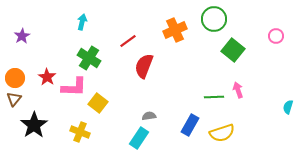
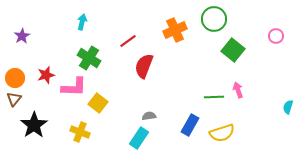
red star: moved 1 px left, 2 px up; rotated 24 degrees clockwise
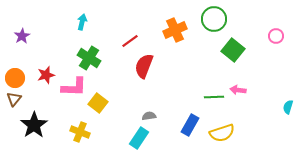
red line: moved 2 px right
pink arrow: rotated 63 degrees counterclockwise
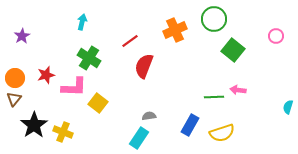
yellow cross: moved 17 px left
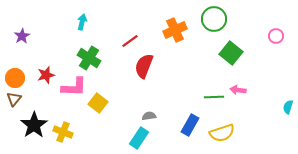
green square: moved 2 px left, 3 px down
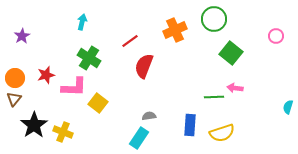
pink arrow: moved 3 px left, 2 px up
blue rectangle: rotated 25 degrees counterclockwise
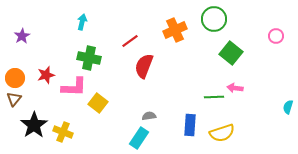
green cross: rotated 20 degrees counterclockwise
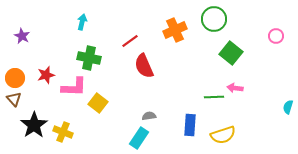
purple star: rotated 14 degrees counterclockwise
red semicircle: rotated 45 degrees counterclockwise
brown triangle: rotated 21 degrees counterclockwise
yellow semicircle: moved 1 px right, 2 px down
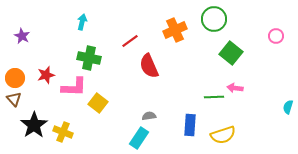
red semicircle: moved 5 px right
